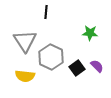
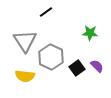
black line: rotated 48 degrees clockwise
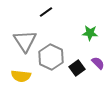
purple semicircle: moved 1 px right, 3 px up
yellow semicircle: moved 4 px left
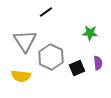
purple semicircle: rotated 40 degrees clockwise
black square: rotated 14 degrees clockwise
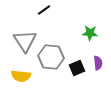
black line: moved 2 px left, 2 px up
gray hexagon: rotated 20 degrees counterclockwise
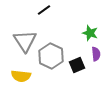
green star: rotated 14 degrees clockwise
gray hexagon: moved 1 px up; rotated 20 degrees clockwise
purple semicircle: moved 2 px left, 9 px up
black square: moved 3 px up
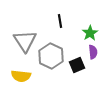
black line: moved 16 px right, 11 px down; rotated 64 degrees counterclockwise
green star: rotated 21 degrees clockwise
purple semicircle: moved 3 px left, 2 px up
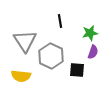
green star: rotated 21 degrees clockwise
purple semicircle: rotated 24 degrees clockwise
black square: moved 5 px down; rotated 28 degrees clockwise
